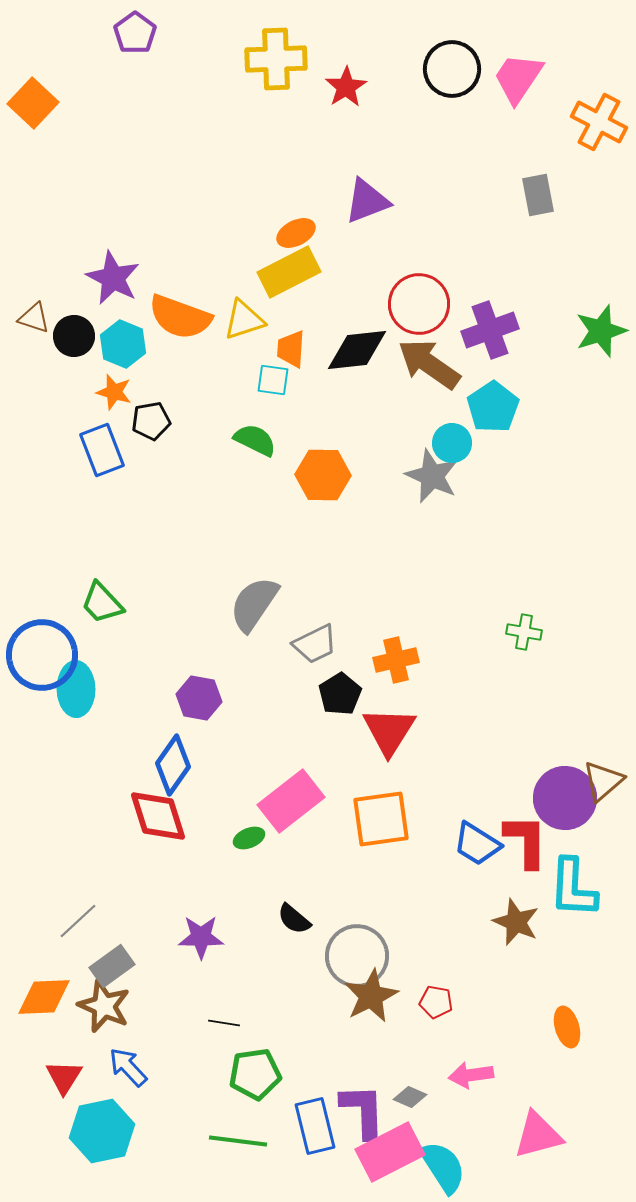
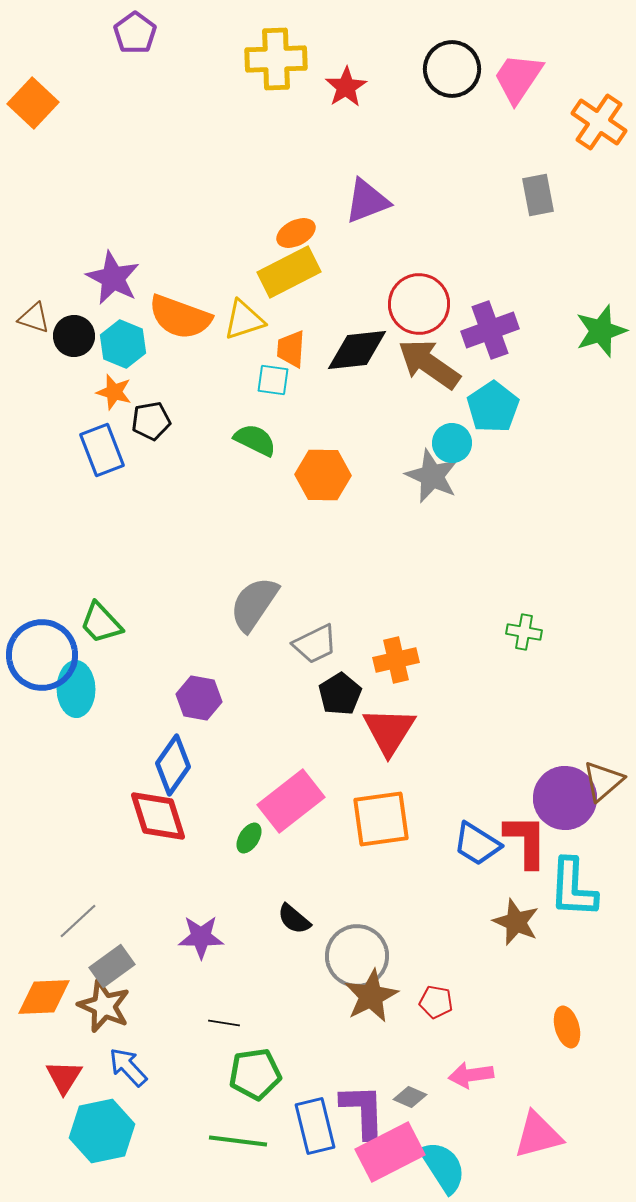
orange cross at (599, 122): rotated 6 degrees clockwise
green trapezoid at (102, 603): moved 1 px left, 20 px down
green ellipse at (249, 838): rotated 36 degrees counterclockwise
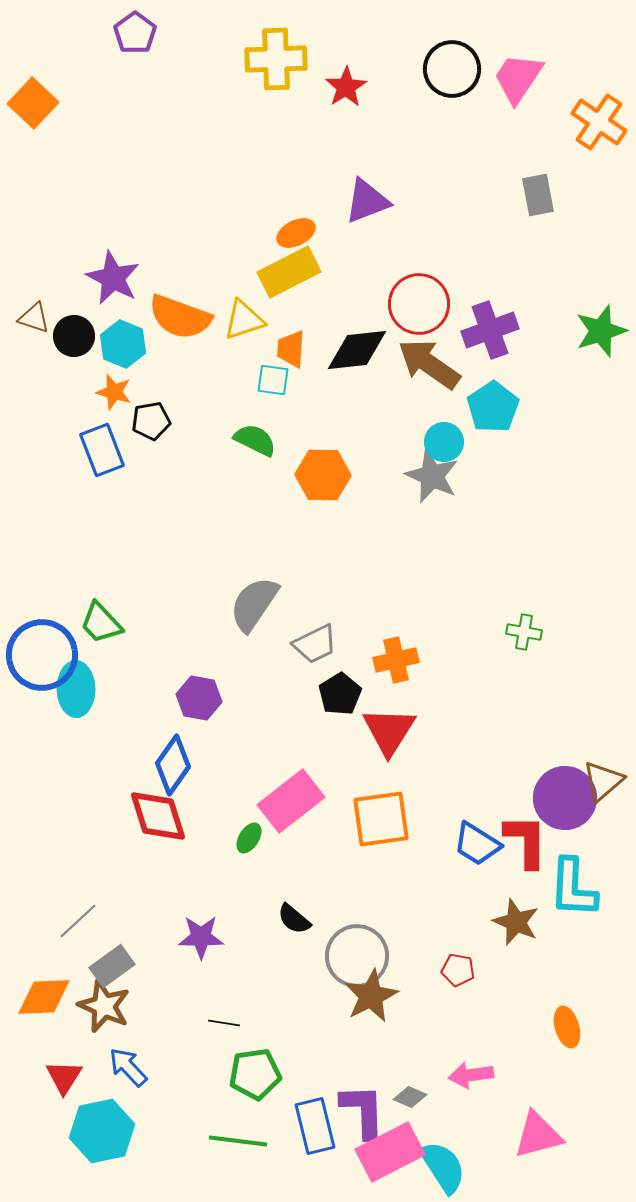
cyan circle at (452, 443): moved 8 px left, 1 px up
red pentagon at (436, 1002): moved 22 px right, 32 px up
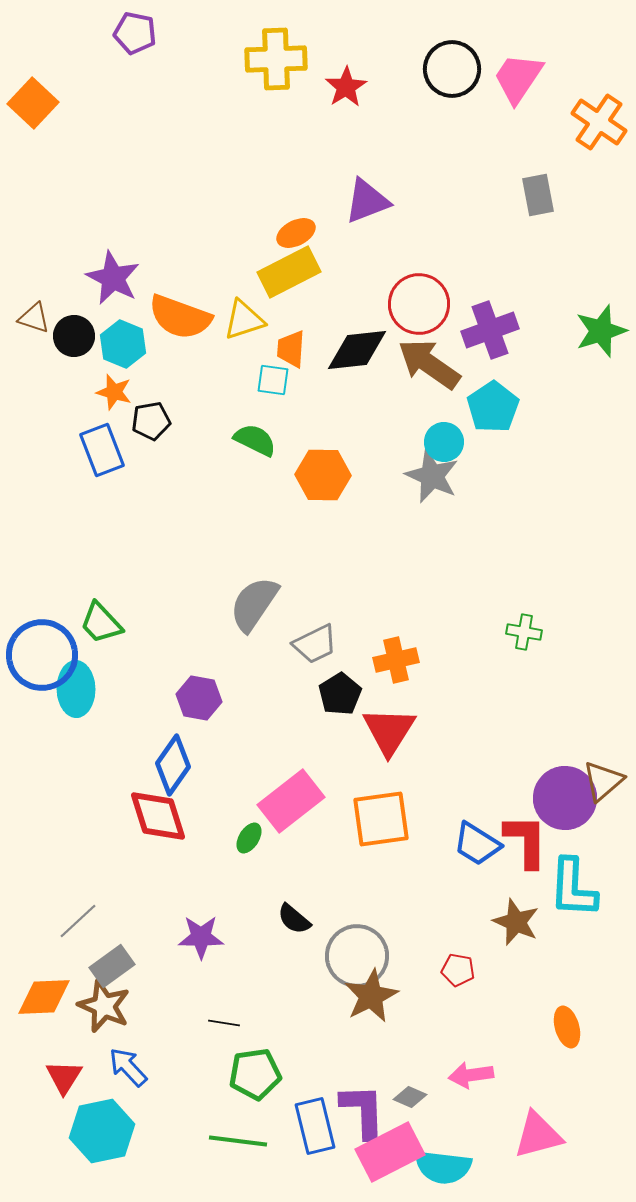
purple pentagon at (135, 33): rotated 24 degrees counterclockwise
cyan semicircle at (443, 1167): rotated 130 degrees clockwise
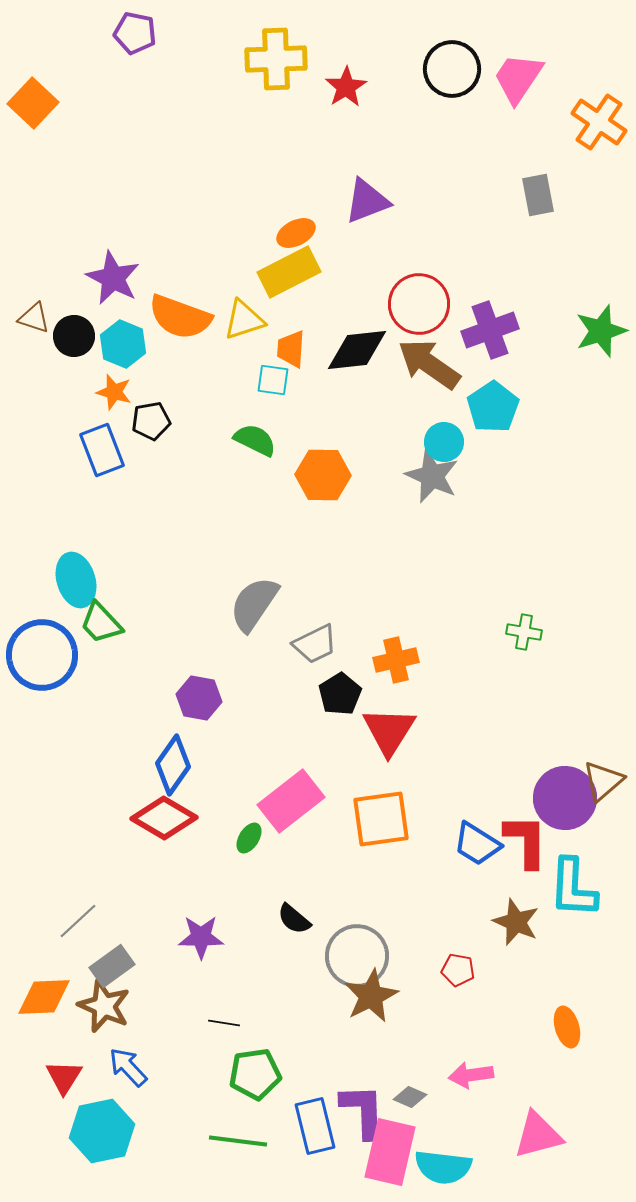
cyan ellipse at (76, 689): moved 109 px up; rotated 16 degrees counterclockwise
red diamond at (158, 816): moved 6 px right, 2 px down; rotated 42 degrees counterclockwise
pink rectangle at (390, 1152): rotated 50 degrees counterclockwise
